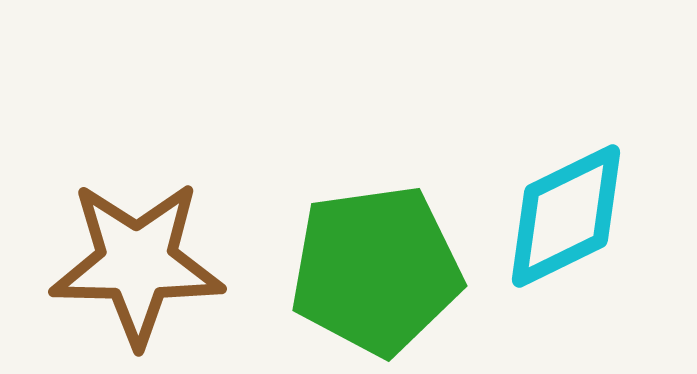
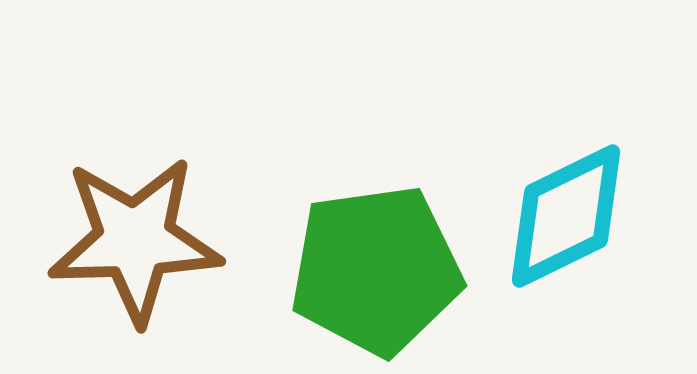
brown star: moved 2 px left, 23 px up; rotated 3 degrees counterclockwise
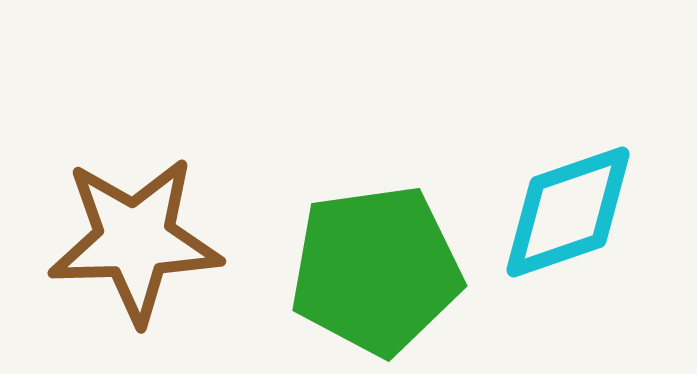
cyan diamond: moved 2 px right, 4 px up; rotated 7 degrees clockwise
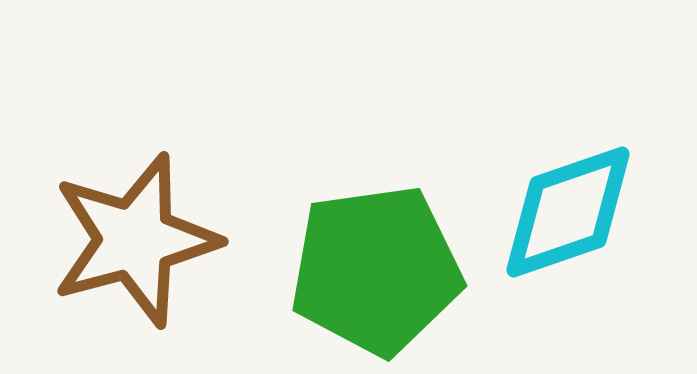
brown star: rotated 13 degrees counterclockwise
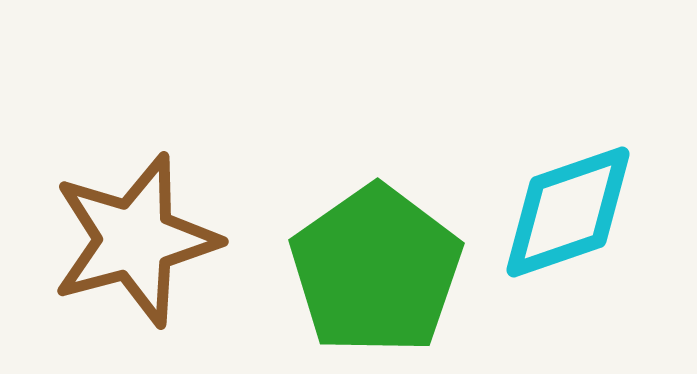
green pentagon: rotated 27 degrees counterclockwise
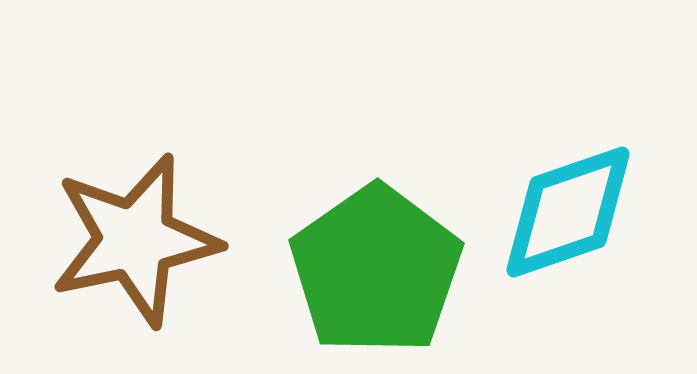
brown star: rotated 3 degrees clockwise
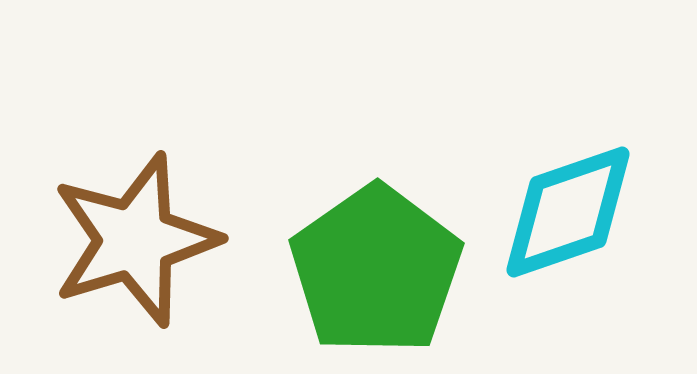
brown star: rotated 5 degrees counterclockwise
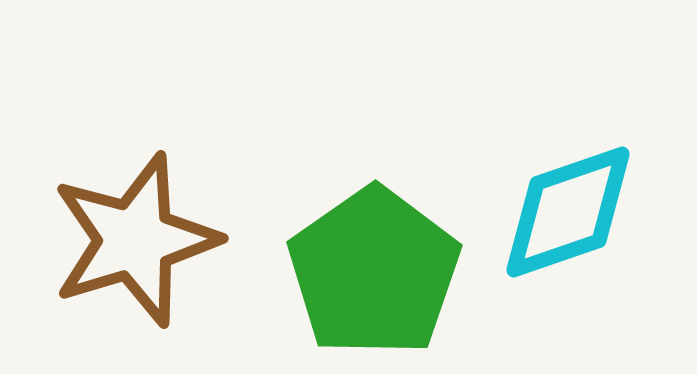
green pentagon: moved 2 px left, 2 px down
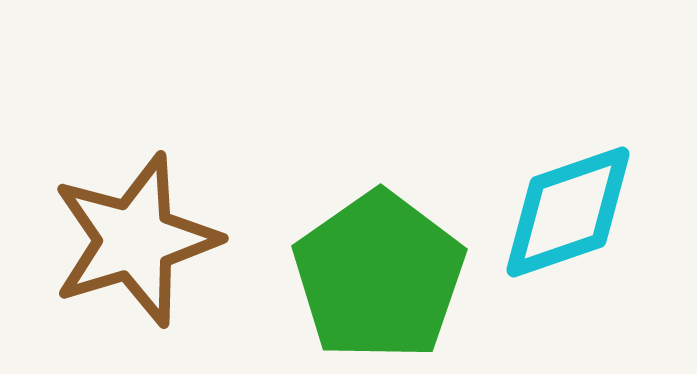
green pentagon: moved 5 px right, 4 px down
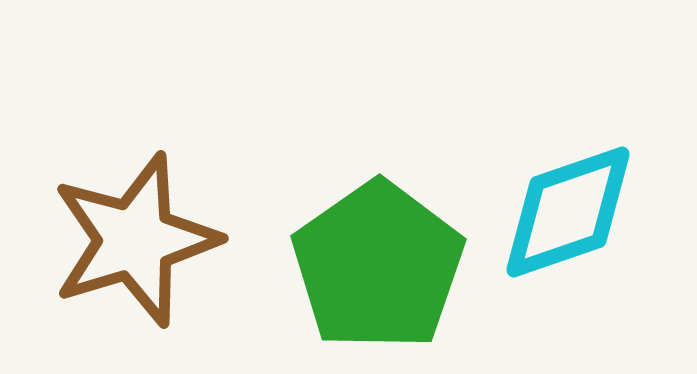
green pentagon: moved 1 px left, 10 px up
